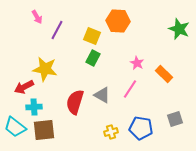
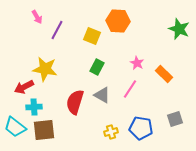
green rectangle: moved 4 px right, 9 px down
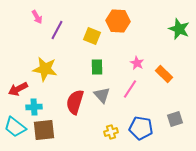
green rectangle: rotated 28 degrees counterclockwise
red arrow: moved 6 px left, 2 px down
gray triangle: rotated 18 degrees clockwise
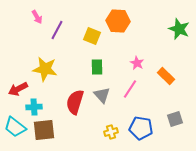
orange rectangle: moved 2 px right, 2 px down
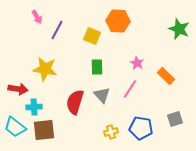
red arrow: rotated 144 degrees counterclockwise
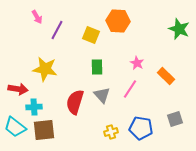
yellow square: moved 1 px left, 1 px up
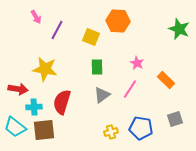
pink arrow: moved 1 px left
yellow square: moved 2 px down
orange rectangle: moved 4 px down
gray triangle: rotated 36 degrees clockwise
red semicircle: moved 13 px left
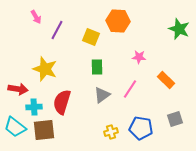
pink star: moved 2 px right, 6 px up; rotated 24 degrees counterclockwise
yellow star: rotated 10 degrees clockwise
